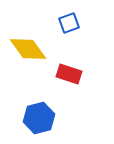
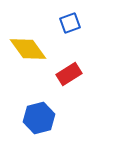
blue square: moved 1 px right
red rectangle: rotated 50 degrees counterclockwise
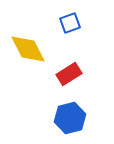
yellow diamond: rotated 9 degrees clockwise
blue hexagon: moved 31 px right
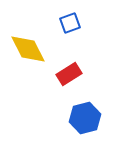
blue hexagon: moved 15 px right
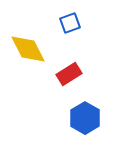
blue hexagon: rotated 16 degrees counterclockwise
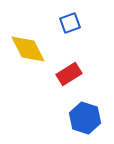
blue hexagon: rotated 12 degrees counterclockwise
